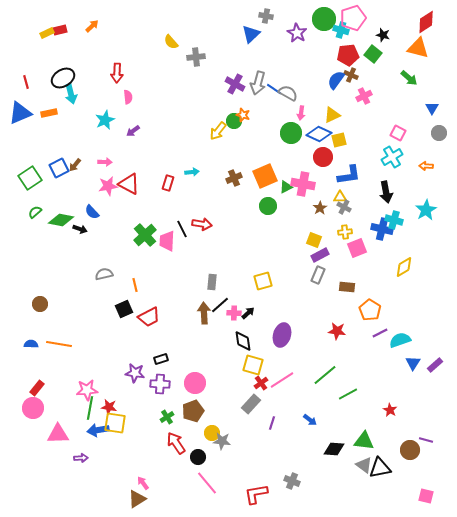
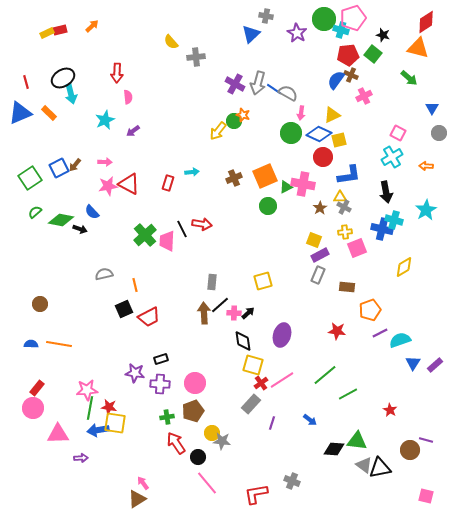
orange rectangle at (49, 113): rotated 56 degrees clockwise
orange pentagon at (370, 310): rotated 20 degrees clockwise
green cross at (167, 417): rotated 24 degrees clockwise
green triangle at (364, 441): moved 7 px left
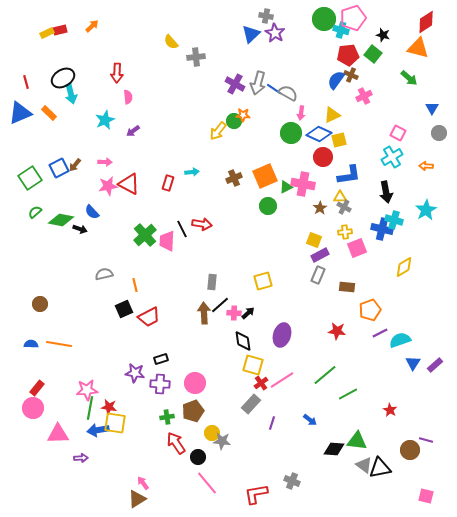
purple star at (297, 33): moved 22 px left
orange star at (243, 115): rotated 16 degrees counterclockwise
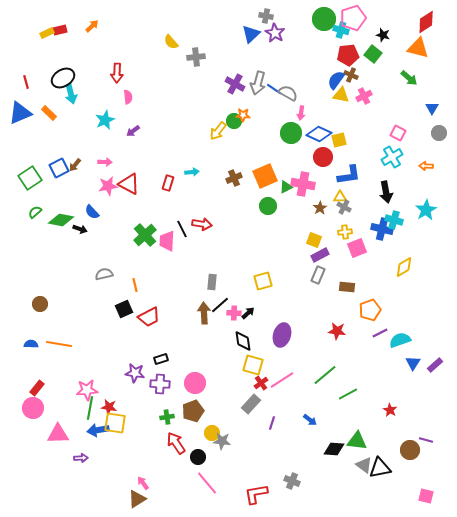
yellow triangle at (332, 115): moved 9 px right, 20 px up; rotated 36 degrees clockwise
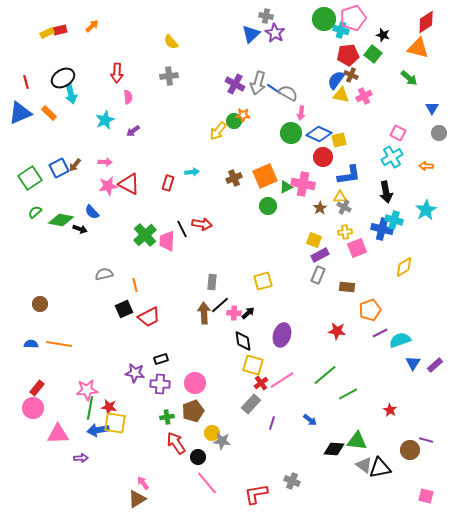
gray cross at (196, 57): moved 27 px left, 19 px down
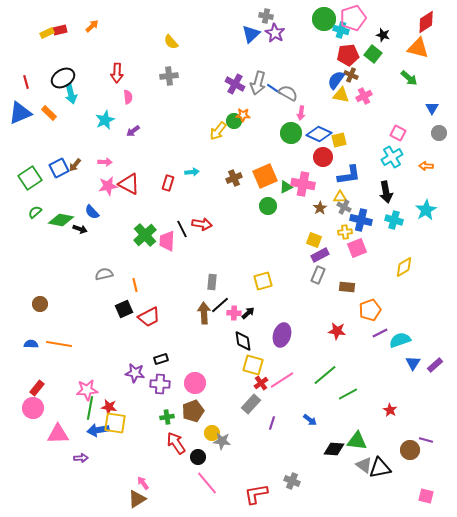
blue cross at (382, 229): moved 21 px left, 9 px up
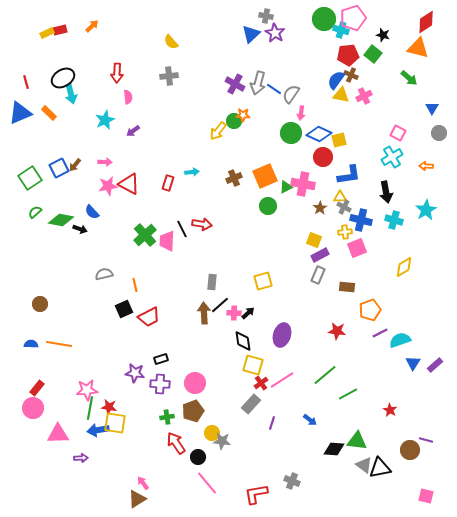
gray semicircle at (288, 93): moved 3 px right, 1 px down; rotated 84 degrees counterclockwise
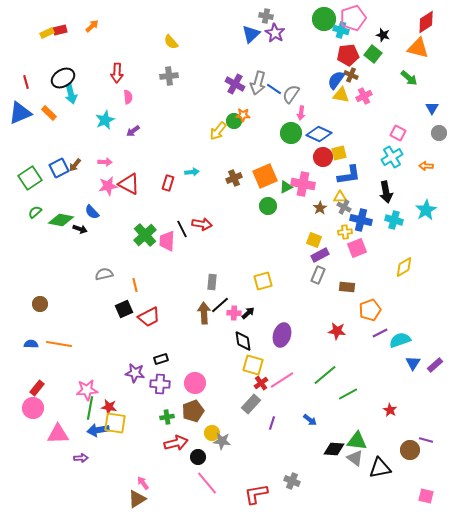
yellow square at (339, 140): moved 13 px down
red arrow at (176, 443): rotated 110 degrees clockwise
gray triangle at (364, 465): moved 9 px left, 7 px up
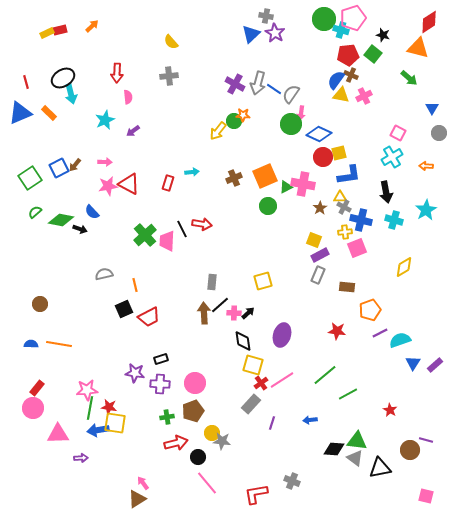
red diamond at (426, 22): moved 3 px right
green circle at (291, 133): moved 9 px up
blue arrow at (310, 420): rotated 136 degrees clockwise
